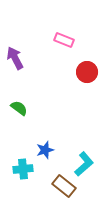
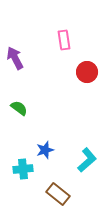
pink rectangle: rotated 60 degrees clockwise
cyan L-shape: moved 3 px right, 4 px up
brown rectangle: moved 6 px left, 8 px down
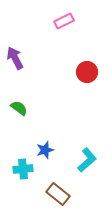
pink rectangle: moved 19 px up; rotated 72 degrees clockwise
